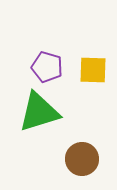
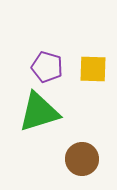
yellow square: moved 1 px up
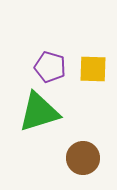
purple pentagon: moved 3 px right
brown circle: moved 1 px right, 1 px up
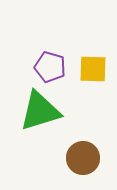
green triangle: moved 1 px right, 1 px up
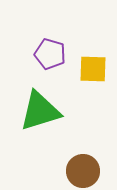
purple pentagon: moved 13 px up
brown circle: moved 13 px down
